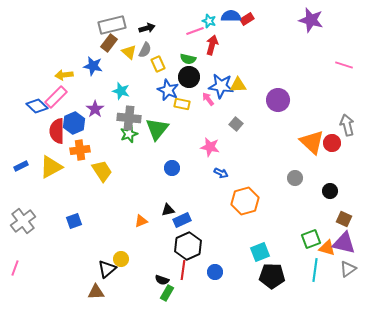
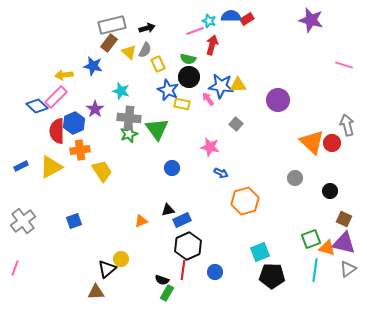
green triangle at (157, 129): rotated 15 degrees counterclockwise
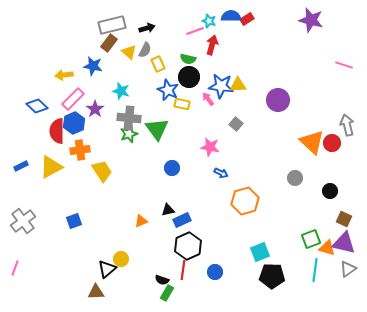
pink rectangle at (56, 97): moved 17 px right, 2 px down
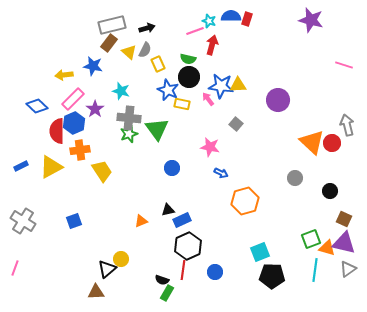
red rectangle at (247, 19): rotated 40 degrees counterclockwise
gray cross at (23, 221): rotated 20 degrees counterclockwise
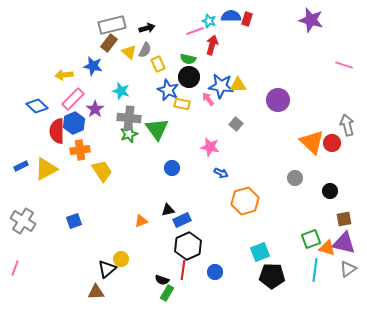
yellow triangle at (51, 167): moved 5 px left, 2 px down
brown square at (344, 219): rotated 35 degrees counterclockwise
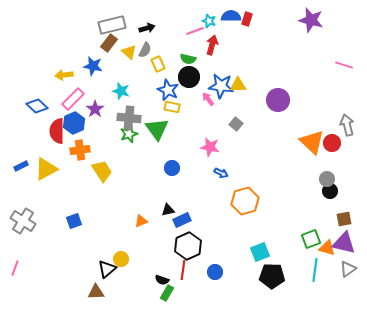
yellow rectangle at (182, 104): moved 10 px left, 3 px down
gray circle at (295, 178): moved 32 px right, 1 px down
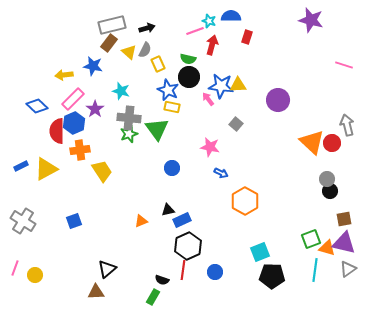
red rectangle at (247, 19): moved 18 px down
orange hexagon at (245, 201): rotated 16 degrees counterclockwise
yellow circle at (121, 259): moved 86 px left, 16 px down
green rectangle at (167, 293): moved 14 px left, 4 px down
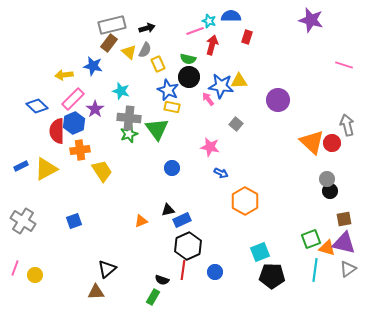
yellow triangle at (238, 85): moved 1 px right, 4 px up
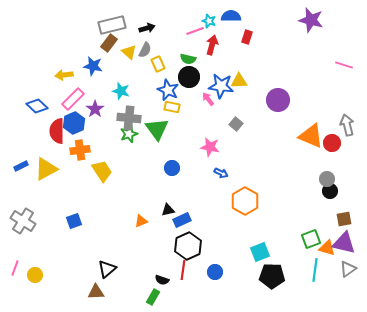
orange triangle at (312, 142): moved 1 px left, 6 px up; rotated 20 degrees counterclockwise
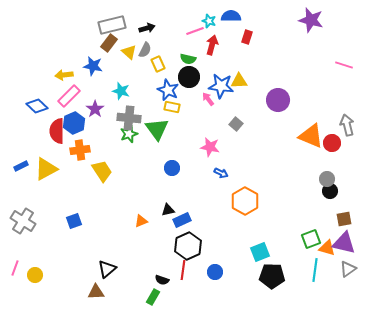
pink rectangle at (73, 99): moved 4 px left, 3 px up
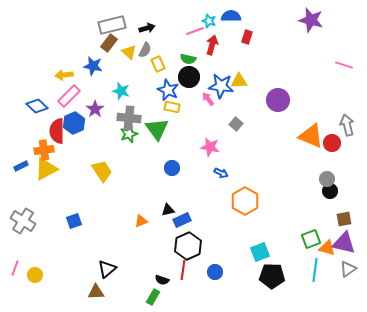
orange cross at (80, 150): moved 36 px left
